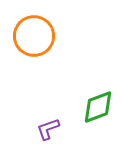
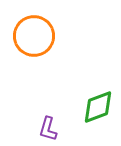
purple L-shape: rotated 55 degrees counterclockwise
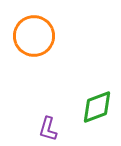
green diamond: moved 1 px left
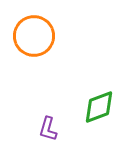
green diamond: moved 2 px right
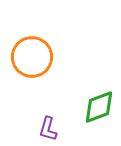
orange circle: moved 2 px left, 21 px down
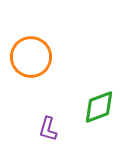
orange circle: moved 1 px left
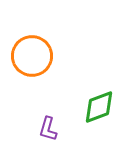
orange circle: moved 1 px right, 1 px up
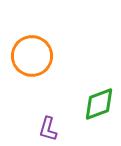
green diamond: moved 3 px up
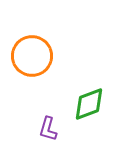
green diamond: moved 10 px left
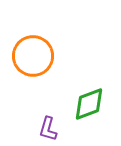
orange circle: moved 1 px right
